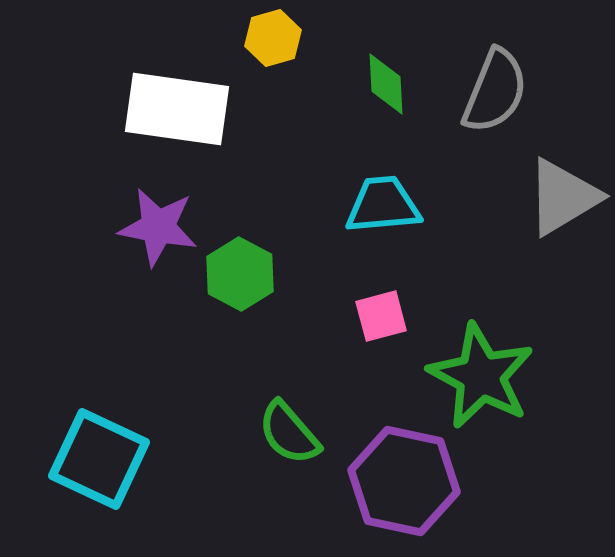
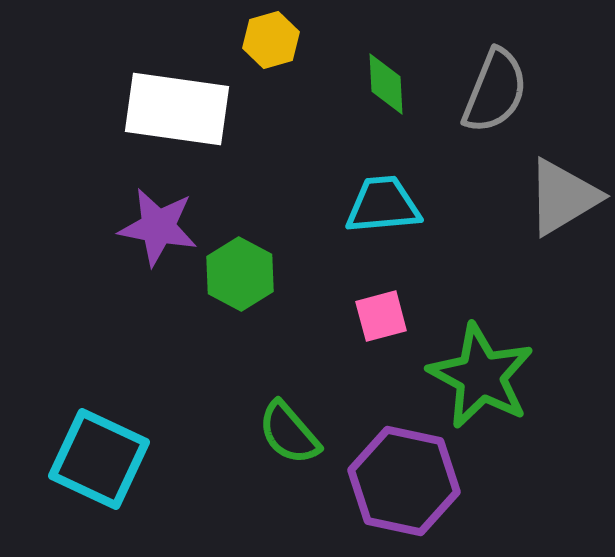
yellow hexagon: moved 2 px left, 2 px down
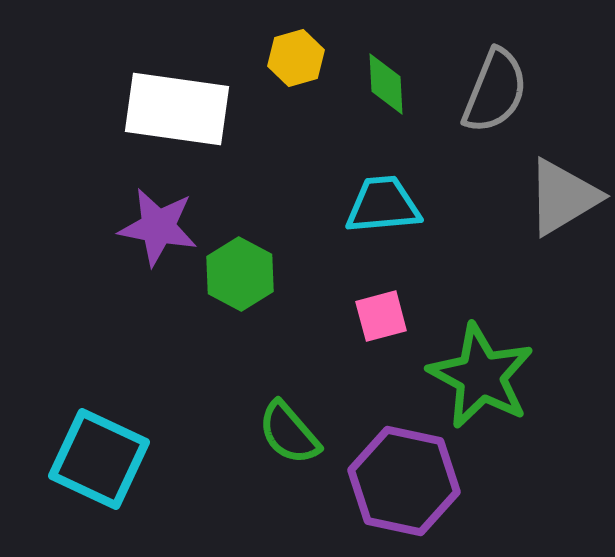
yellow hexagon: moved 25 px right, 18 px down
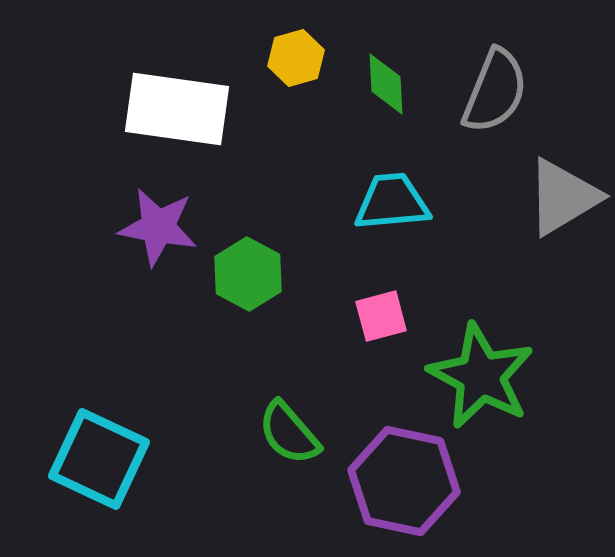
cyan trapezoid: moved 9 px right, 3 px up
green hexagon: moved 8 px right
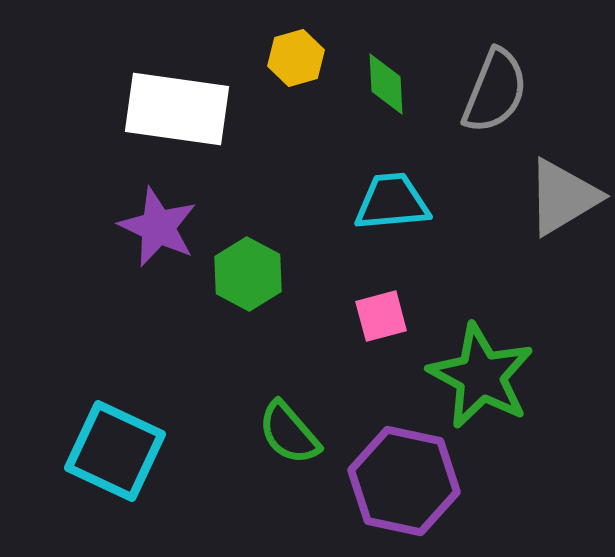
purple star: rotated 14 degrees clockwise
cyan square: moved 16 px right, 8 px up
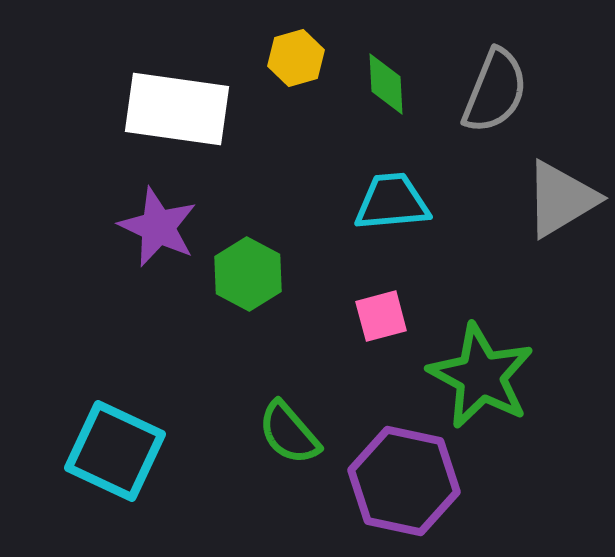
gray triangle: moved 2 px left, 2 px down
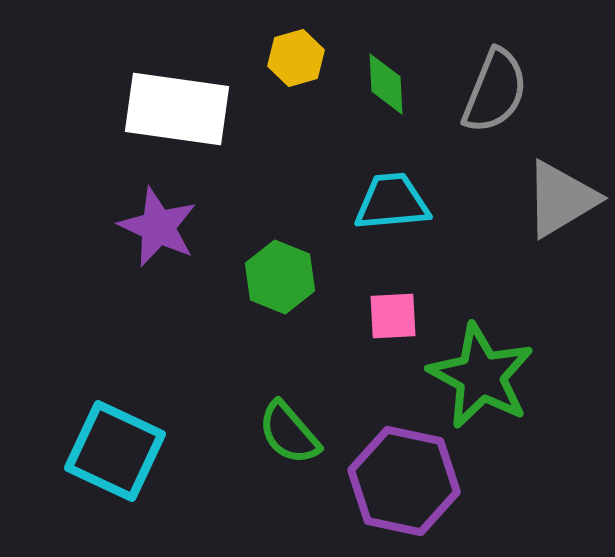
green hexagon: moved 32 px right, 3 px down; rotated 6 degrees counterclockwise
pink square: moved 12 px right; rotated 12 degrees clockwise
